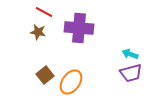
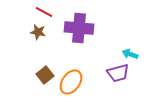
purple trapezoid: moved 13 px left
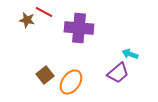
brown star: moved 11 px left, 12 px up
purple trapezoid: rotated 25 degrees counterclockwise
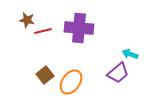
red line: moved 1 px left, 19 px down; rotated 42 degrees counterclockwise
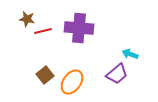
brown star: moved 1 px up
purple trapezoid: moved 1 px left, 1 px down
orange ellipse: moved 1 px right
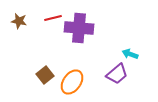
brown star: moved 8 px left, 2 px down
red line: moved 10 px right, 13 px up
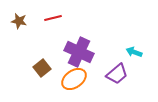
purple cross: moved 24 px down; rotated 20 degrees clockwise
cyan arrow: moved 4 px right, 2 px up
brown square: moved 3 px left, 7 px up
orange ellipse: moved 2 px right, 3 px up; rotated 20 degrees clockwise
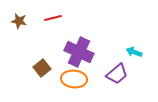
orange ellipse: rotated 40 degrees clockwise
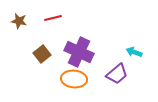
brown square: moved 14 px up
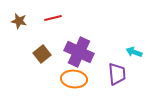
purple trapezoid: rotated 55 degrees counterclockwise
